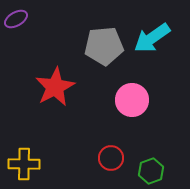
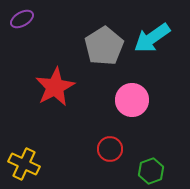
purple ellipse: moved 6 px right
gray pentagon: rotated 27 degrees counterclockwise
red circle: moved 1 px left, 9 px up
yellow cross: rotated 24 degrees clockwise
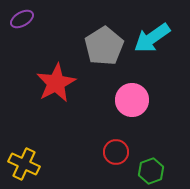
red star: moved 1 px right, 4 px up
red circle: moved 6 px right, 3 px down
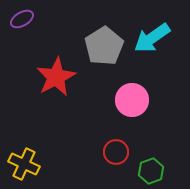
red star: moved 6 px up
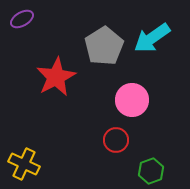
red circle: moved 12 px up
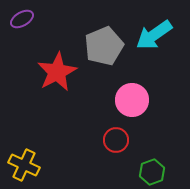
cyan arrow: moved 2 px right, 3 px up
gray pentagon: rotated 9 degrees clockwise
red star: moved 1 px right, 5 px up
yellow cross: moved 1 px down
green hexagon: moved 1 px right, 1 px down
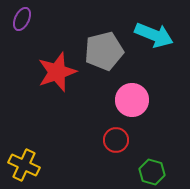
purple ellipse: rotated 35 degrees counterclockwise
cyan arrow: rotated 123 degrees counterclockwise
gray pentagon: moved 5 px down; rotated 9 degrees clockwise
red star: rotated 9 degrees clockwise
green hexagon: rotated 25 degrees counterclockwise
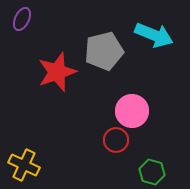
pink circle: moved 11 px down
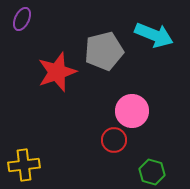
red circle: moved 2 px left
yellow cross: rotated 32 degrees counterclockwise
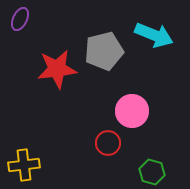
purple ellipse: moved 2 px left
red star: moved 3 px up; rotated 12 degrees clockwise
red circle: moved 6 px left, 3 px down
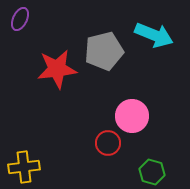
pink circle: moved 5 px down
yellow cross: moved 2 px down
